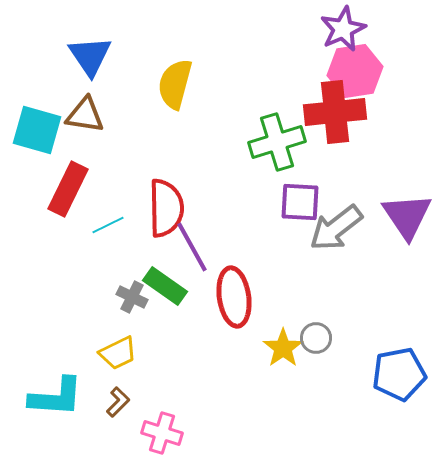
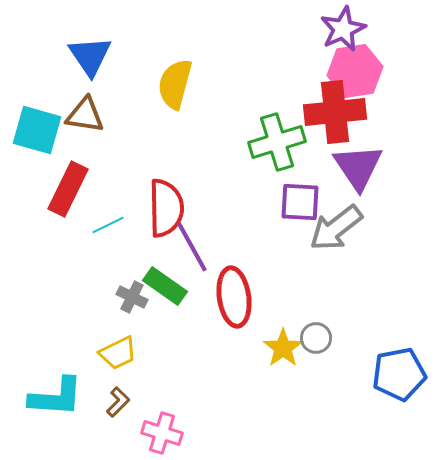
purple triangle: moved 49 px left, 49 px up
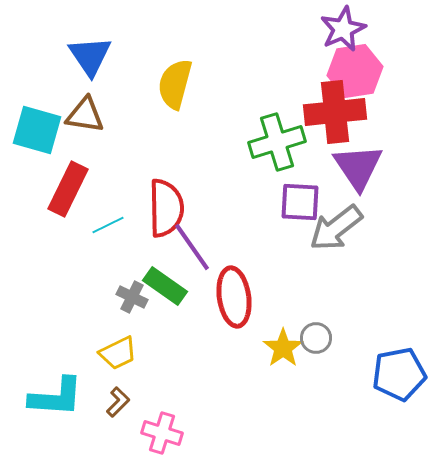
purple line: rotated 6 degrees counterclockwise
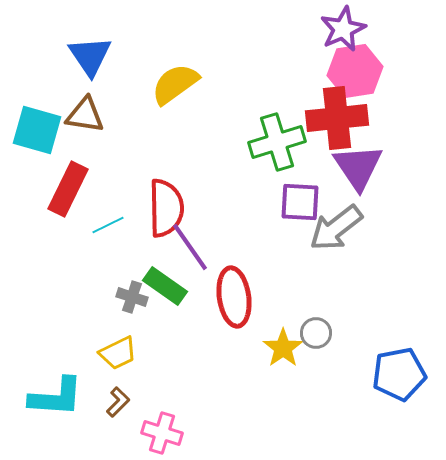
yellow semicircle: rotated 39 degrees clockwise
red cross: moved 2 px right, 6 px down
purple line: moved 2 px left
gray cross: rotated 8 degrees counterclockwise
gray circle: moved 5 px up
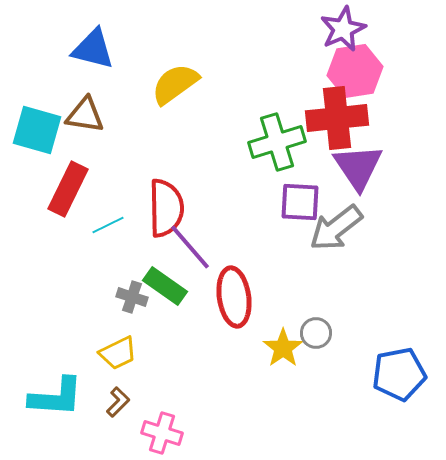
blue triangle: moved 3 px right, 7 px up; rotated 42 degrees counterclockwise
purple line: rotated 6 degrees counterclockwise
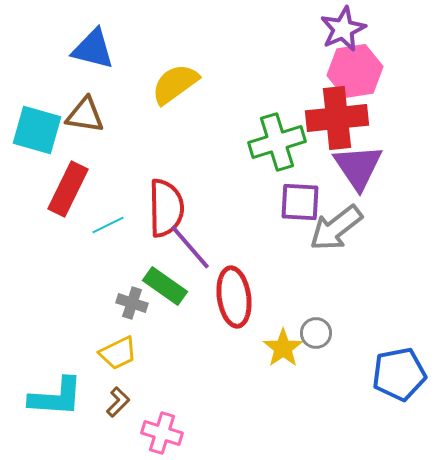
gray cross: moved 6 px down
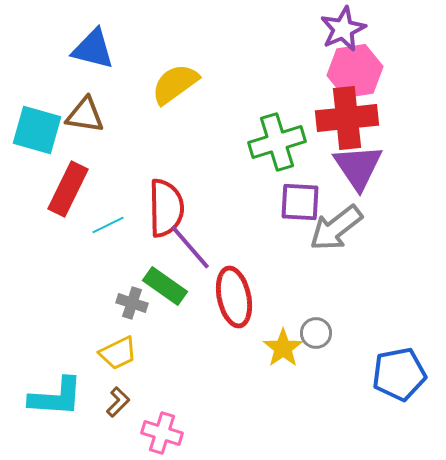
red cross: moved 10 px right
red ellipse: rotated 4 degrees counterclockwise
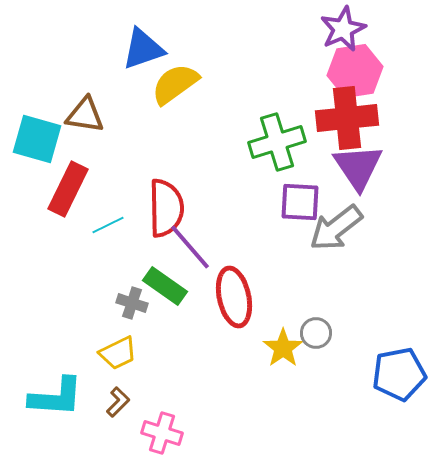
blue triangle: moved 50 px right; rotated 33 degrees counterclockwise
cyan square: moved 9 px down
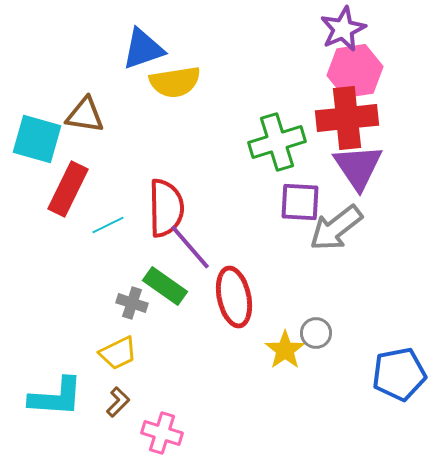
yellow semicircle: moved 2 px up; rotated 153 degrees counterclockwise
yellow star: moved 2 px right, 2 px down
